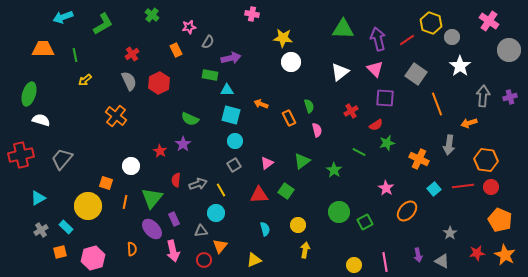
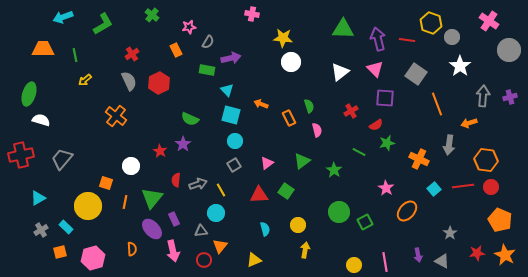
red line at (407, 40): rotated 42 degrees clockwise
green rectangle at (210, 75): moved 3 px left, 5 px up
cyan triangle at (227, 90): rotated 48 degrees clockwise
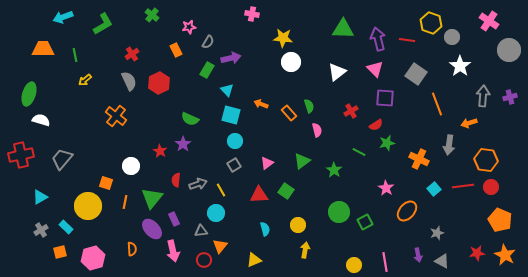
green rectangle at (207, 70): rotated 70 degrees counterclockwise
white triangle at (340, 72): moved 3 px left
orange rectangle at (289, 118): moved 5 px up; rotated 14 degrees counterclockwise
cyan triangle at (38, 198): moved 2 px right, 1 px up
gray star at (450, 233): moved 13 px left; rotated 16 degrees clockwise
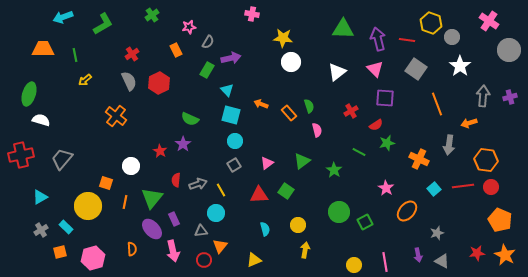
green cross at (152, 15): rotated 16 degrees clockwise
gray square at (416, 74): moved 5 px up
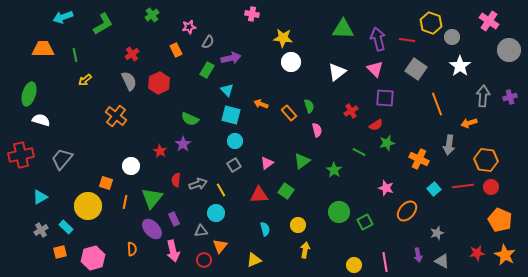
pink star at (386, 188): rotated 14 degrees counterclockwise
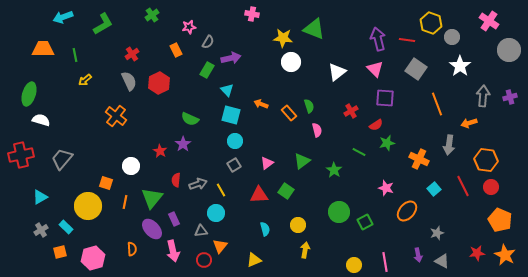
green triangle at (343, 29): moved 29 px left; rotated 20 degrees clockwise
red line at (463, 186): rotated 70 degrees clockwise
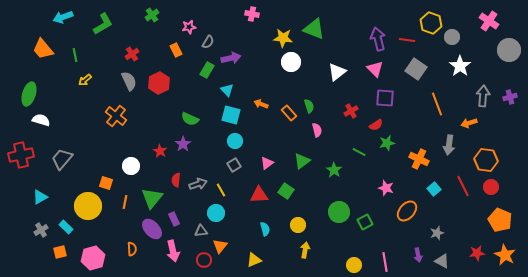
orange trapezoid at (43, 49): rotated 130 degrees counterclockwise
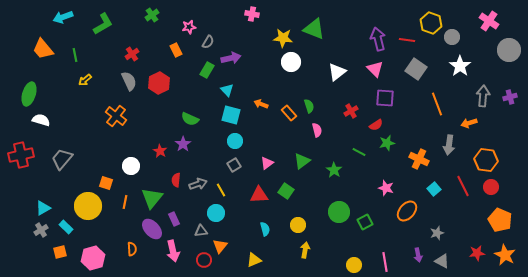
cyan triangle at (40, 197): moved 3 px right, 11 px down
